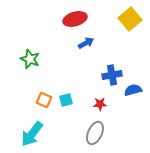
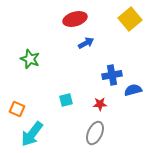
orange square: moved 27 px left, 9 px down
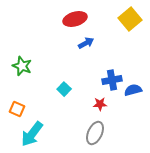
green star: moved 8 px left, 7 px down
blue cross: moved 5 px down
cyan square: moved 2 px left, 11 px up; rotated 32 degrees counterclockwise
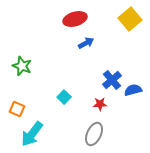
blue cross: rotated 30 degrees counterclockwise
cyan square: moved 8 px down
gray ellipse: moved 1 px left, 1 px down
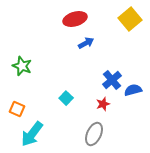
cyan square: moved 2 px right, 1 px down
red star: moved 3 px right; rotated 16 degrees counterclockwise
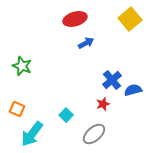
cyan square: moved 17 px down
gray ellipse: rotated 25 degrees clockwise
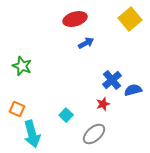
cyan arrow: rotated 52 degrees counterclockwise
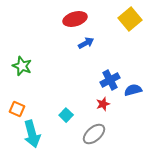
blue cross: moved 2 px left; rotated 12 degrees clockwise
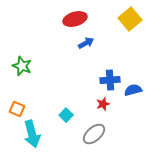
blue cross: rotated 24 degrees clockwise
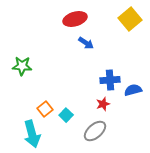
blue arrow: rotated 63 degrees clockwise
green star: rotated 18 degrees counterclockwise
orange square: moved 28 px right; rotated 28 degrees clockwise
gray ellipse: moved 1 px right, 3 px up
